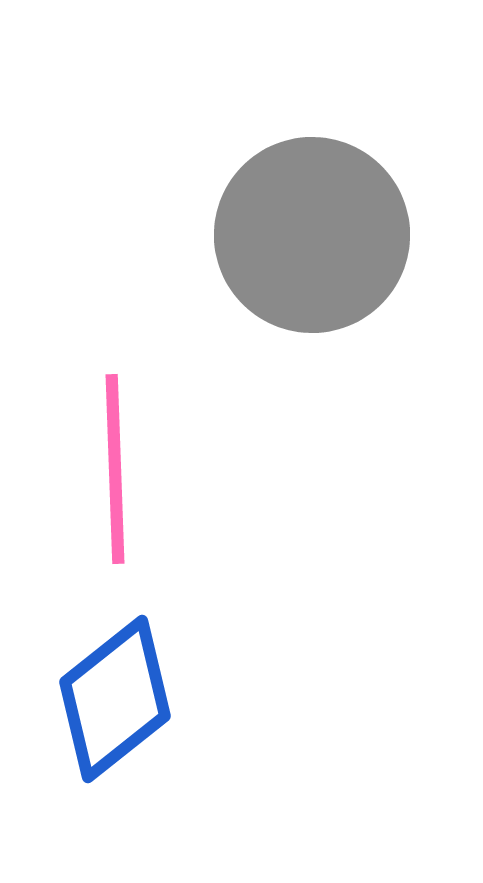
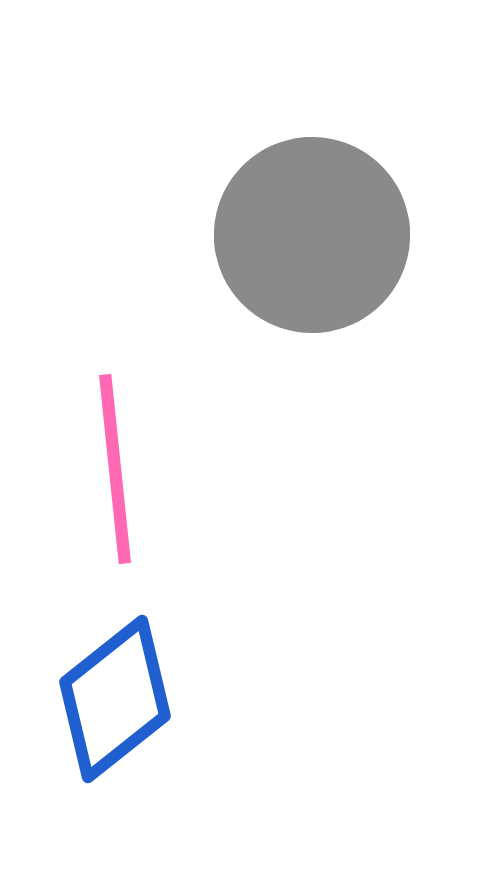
pink line: rotated 4 degrees counterclockwise
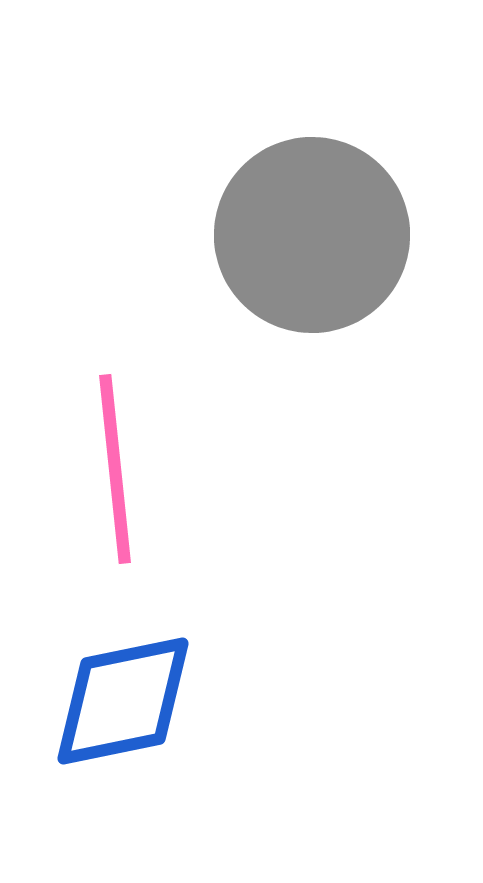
blue diamond: moved 8 px right, 2 px down; rotated 27 degrees clockwise
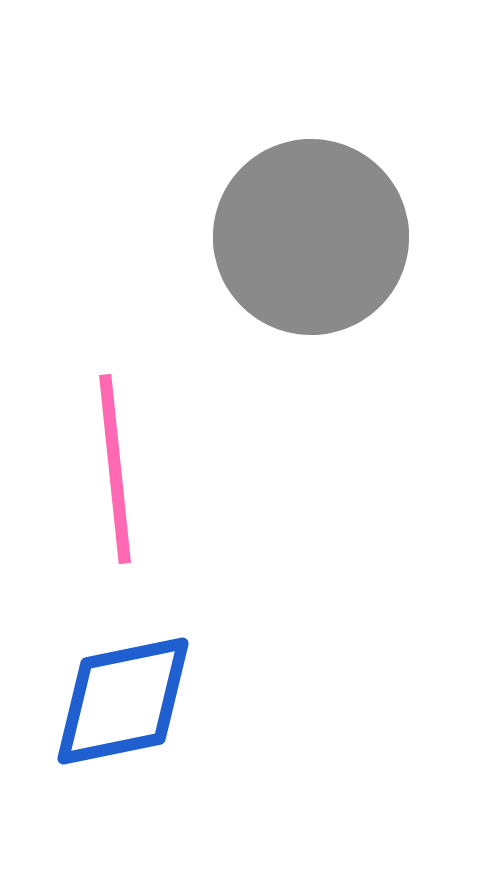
gray circle: moved 1 px left, 2 px down
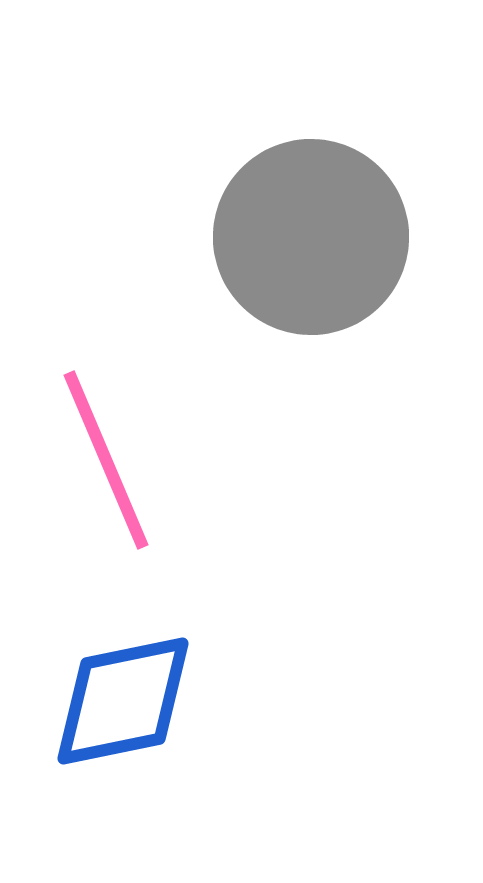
pink line: moved 9 px left, 9 px up; rotated 17 degrees counterclockwise
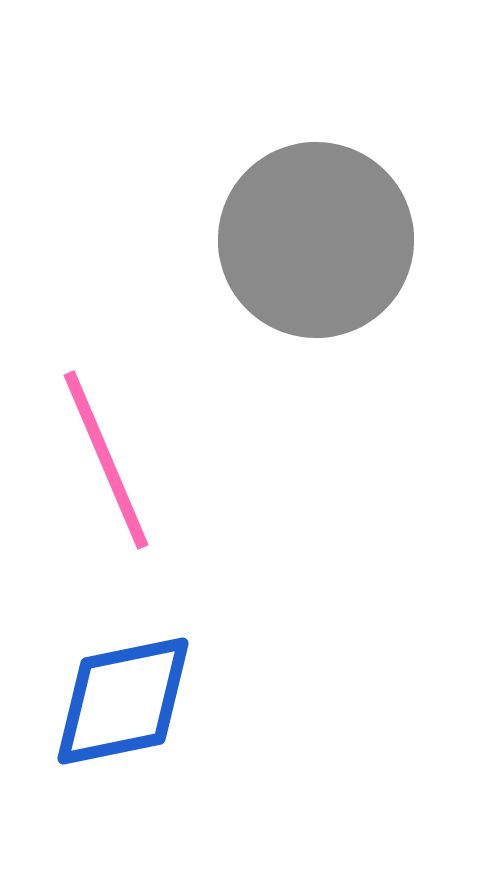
gray circle: moved 5 px right, 3 px down
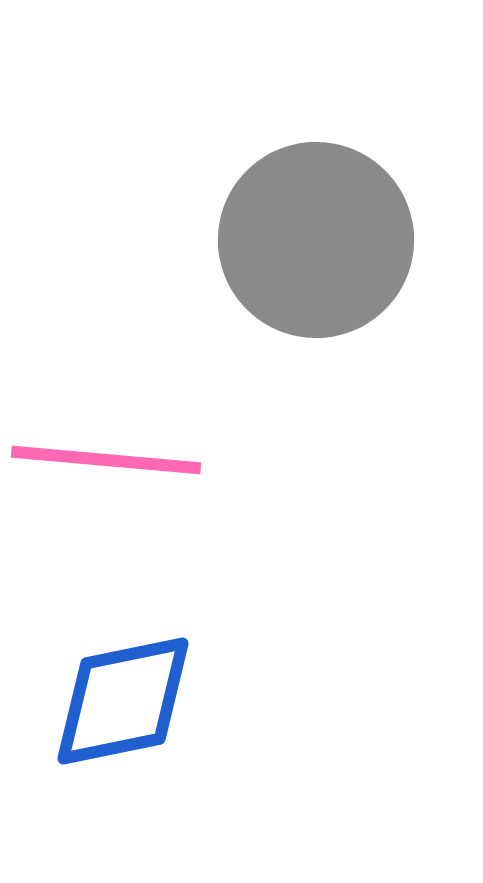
pink line: rotated 62 degrees counterclockwise
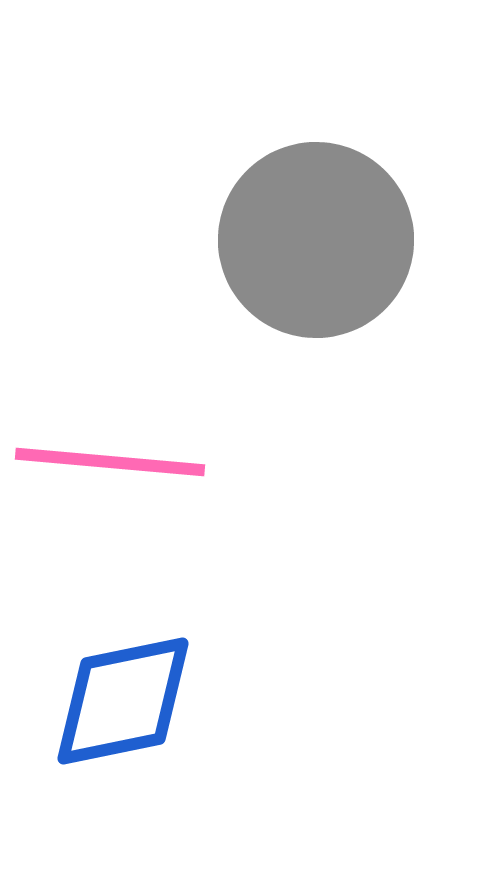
pink line: moved 4 px right, 2 px down
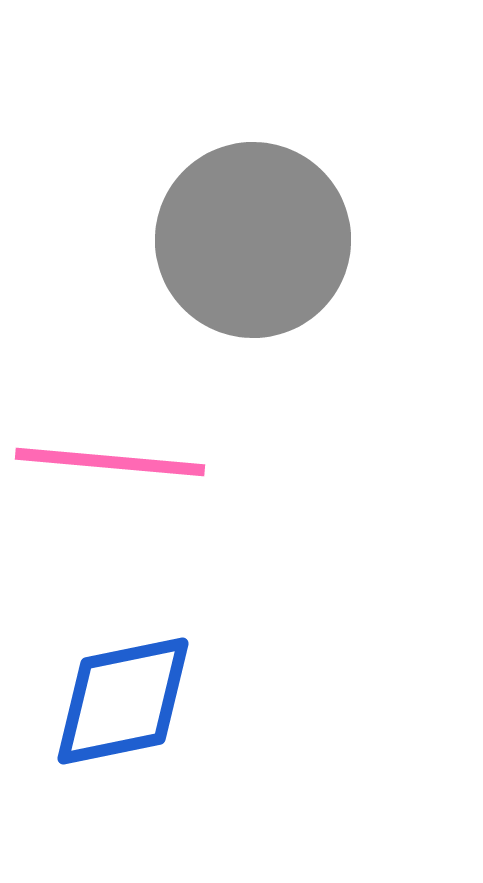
gray circle: moved 63 px left
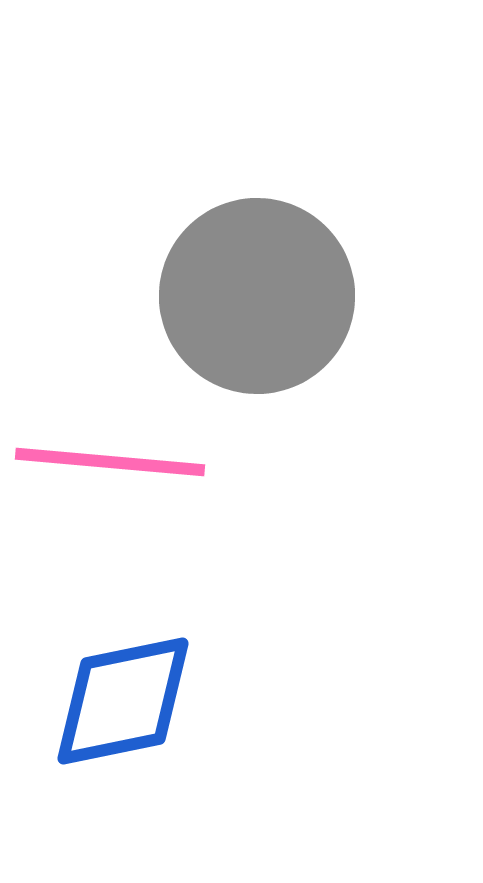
gray circle: moved 4 px right, 56 px down
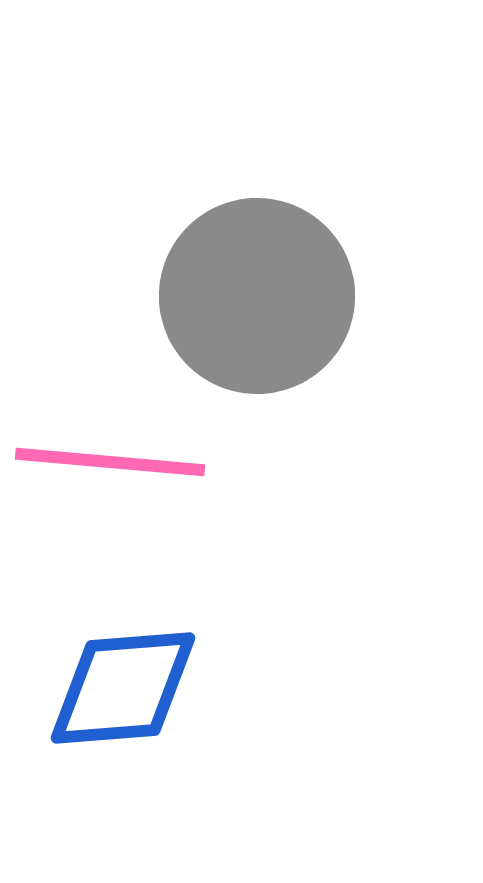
blue diamond: moved 13 px up; rotated 7 degrees clockwise
